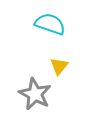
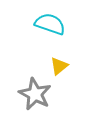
yellow triangle: rotated 12 degrees clockwise
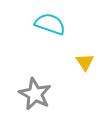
yellow triangle: moved 26 px right, 4 px up; rotated 24 degrees counterclockwise
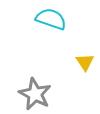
cyan semicircle: moved 1 px right, 5 px up
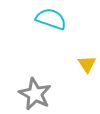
yellow triangle: moved 2 px right, 2 px down
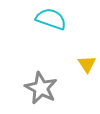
gray star: moved 6 px right, 6 px up
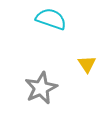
gray star: rotated 20 degrees clockwise
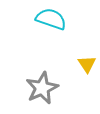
gray star: moved 1 px right
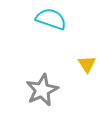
gray star: moved 2 px down
